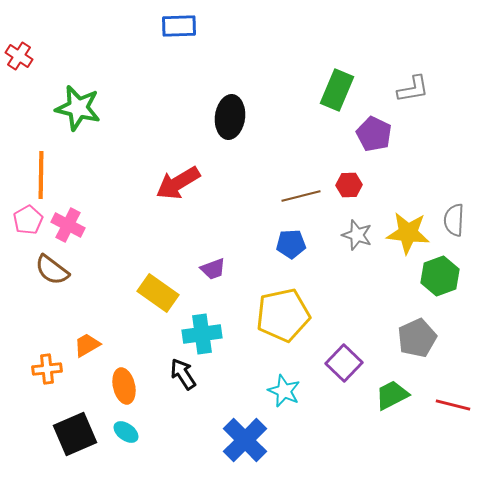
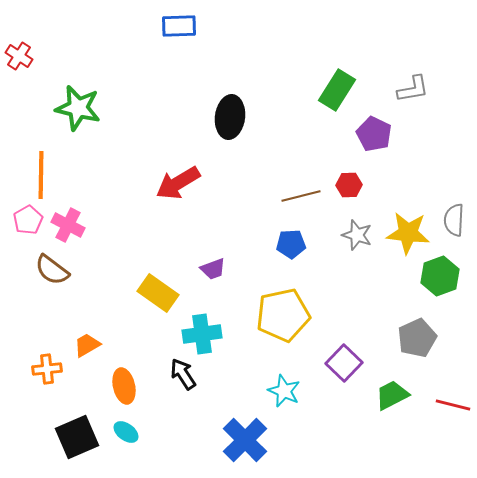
green rectangle: rotated 9 degrees clockwise
black square: moved 2 px right, 3 px down
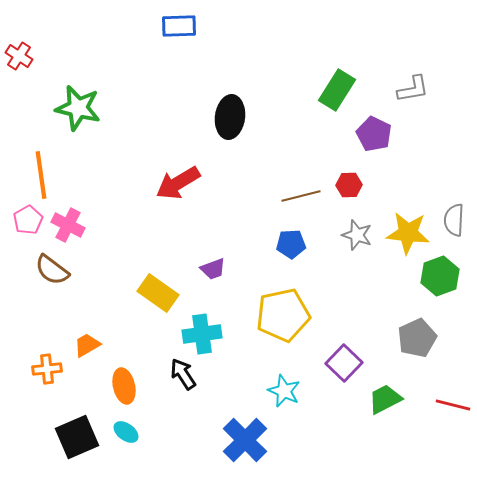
orange line: rotated 9 degrees counterclockwise
green trapezoid: moved 7 px left, 4 px down
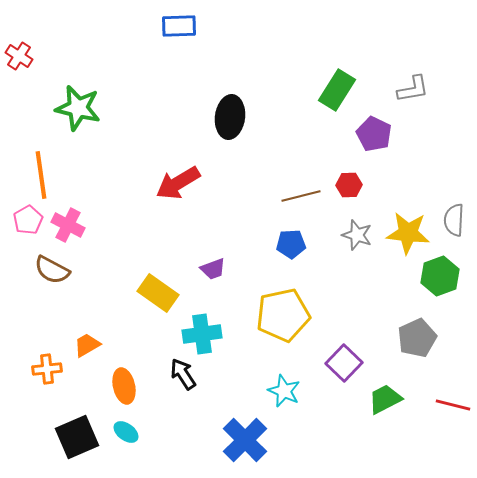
brown semicircle: rotated 9 degrees counterclockwise
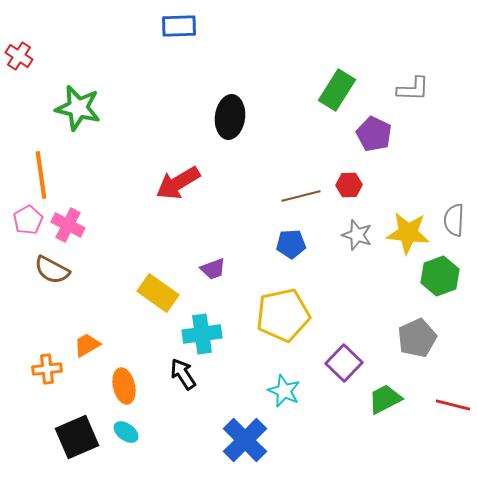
gray L-shape: rotated 12 degrees clockwise
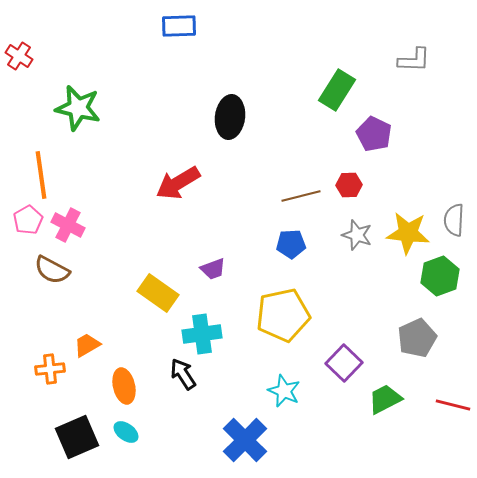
gray L-shape: moved 1 px right, 29 px up
orange cross: moved 3 px right
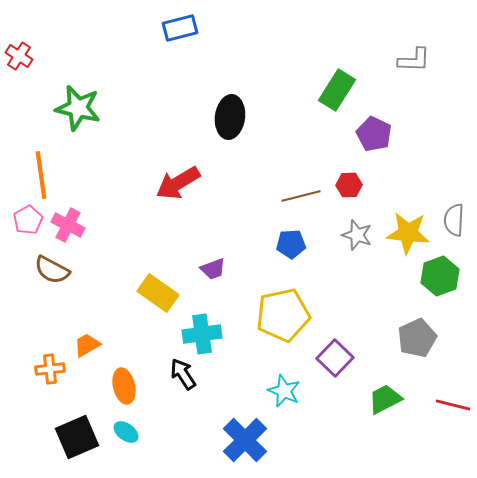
blue rectangle: moved 1 px right, 2 px down; rotated 12 degrees counterclockwise
purple square: moved 9 px left, 5 px up
